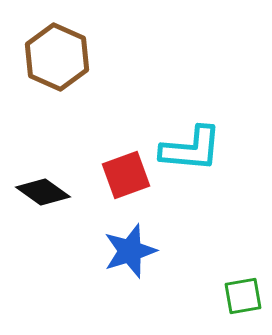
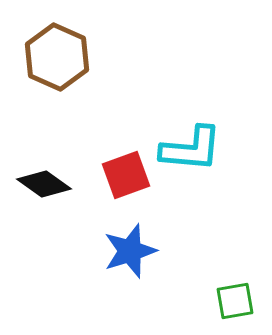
black diamond: moved 1 px right, 8 px up
green square: moved 8 px left, 5 px down
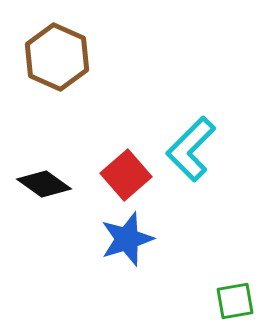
cyan L-shape: rotated 130 degrees clockwise
red square: rotated 21 degrees counterclockwise
blue star: moved 3 px left, 12 px up
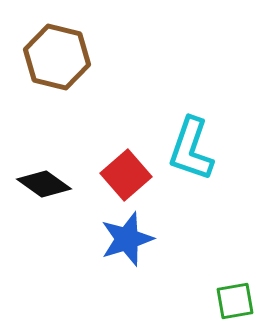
brown hexagon: rotated 10 degrees counterclockwise
cyan L-shape: rotated 26 degrees counterclockwise
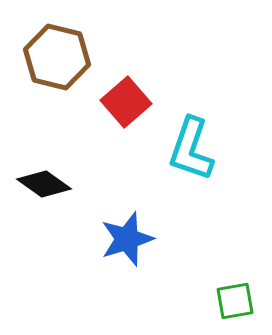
red square: moved 73 px up
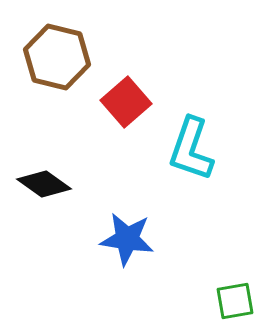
blue star: rotated 26 degrees clockwise
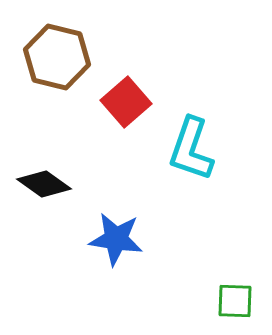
blue star: moved 11 px left
green square: rotated 12 degrees clockwise
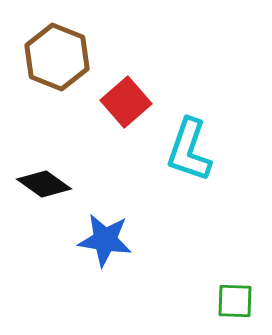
brown hexagon: rotated 8 degrees clockwise
cyan L-shape: moved 2 px left, 1 px down
blue star: moved 11 px left, 1 px down
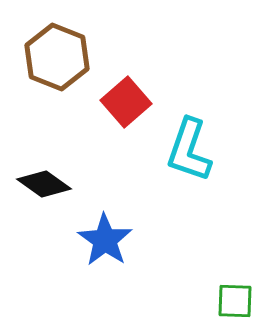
blue star: rotated 26 degrees clockwise
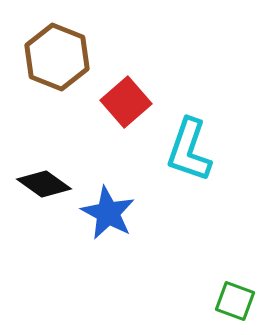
blue star: moved 3 px right, 27 px up; rotated 6 degrees counterclockwise
green square: rotated 18 degrees clockwise
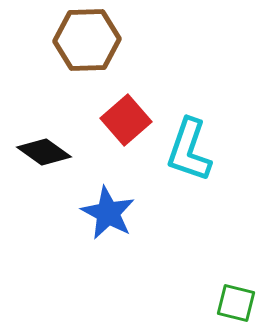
brown hexagon: moved 30 px right, 17 px up; rotated 24 degrees counterclockwise
red square: moved 18 px down
black diamond: moved 32 px up
green square: moved 1 px right, 2 px down; rotated 6 degrees counterclockwise
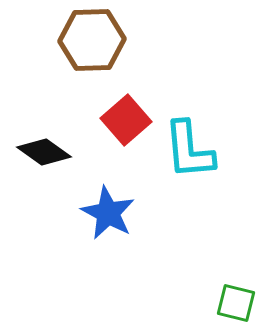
brown hexagon: moved 5 px right
cyan L-shape: rotated 24 degrees counterclockwise
